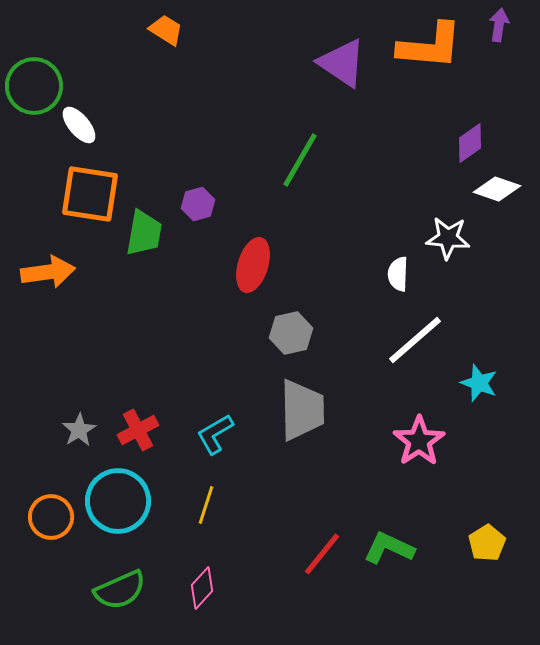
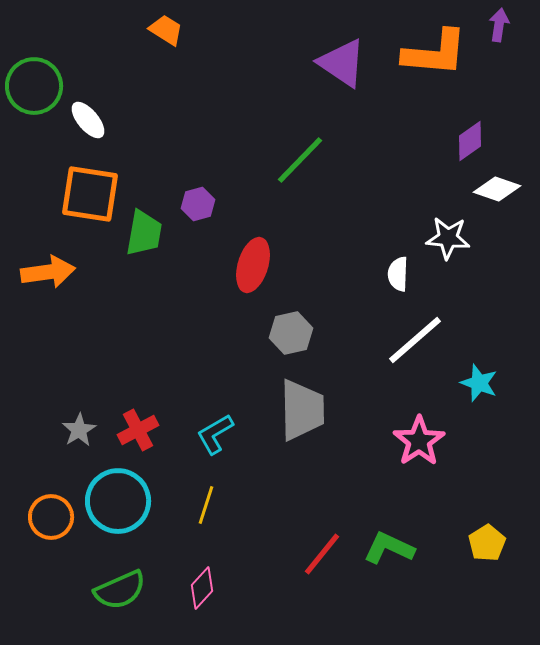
orange L-shape: moved 5 px right, 7 px down
white ellipse: moved 9 px right, 5 px up
purple diamond: moved 2 px up
green line: rotated 14 degrees clockwise
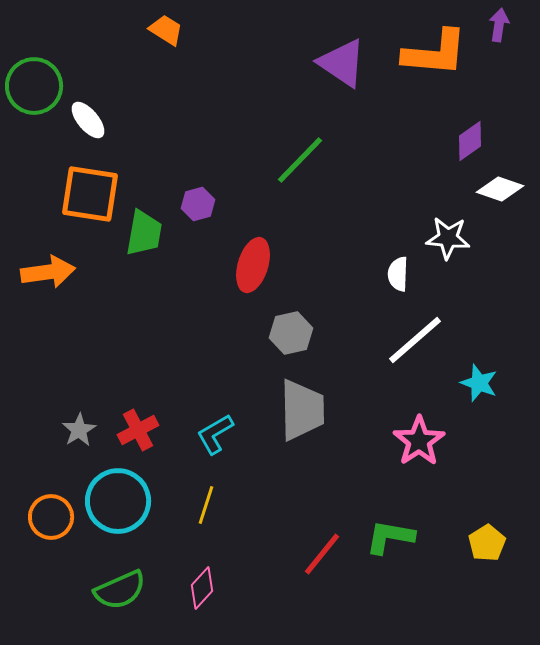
white diamond: moved 3 px right
green L-shape: moved 1 px right, 11 px up; rotated 15 degrees counterclockwise
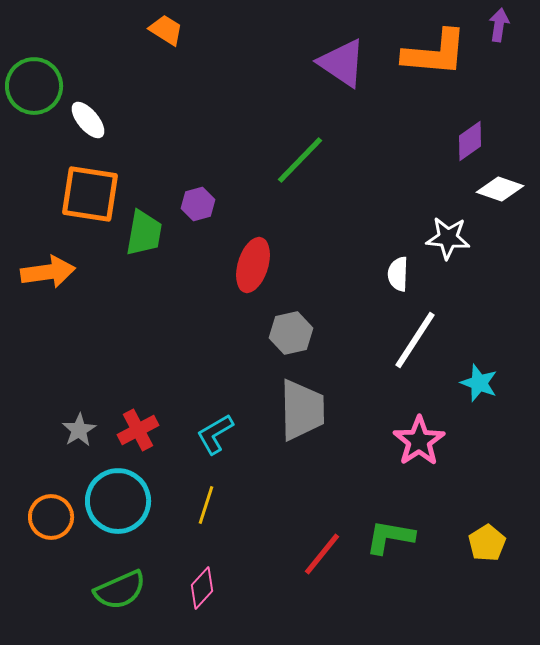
white line: rotated 16 degrees counterclockwise
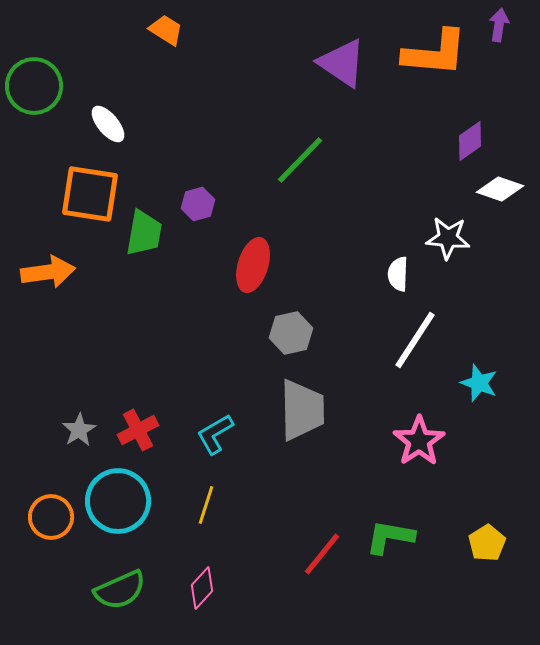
white ellipse: moved 20 px right, 4 px down
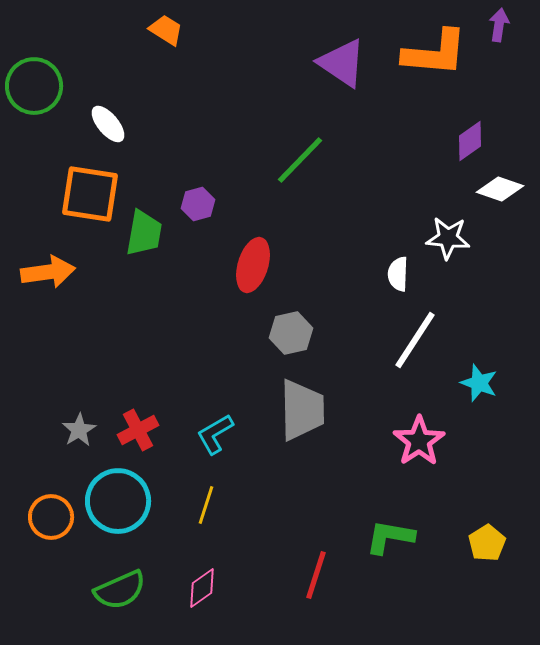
red line: moved 6 px left, 21 px down; rotated 21 degrees counterclockwise
pink diamond: rotated 12 degrees clockwise
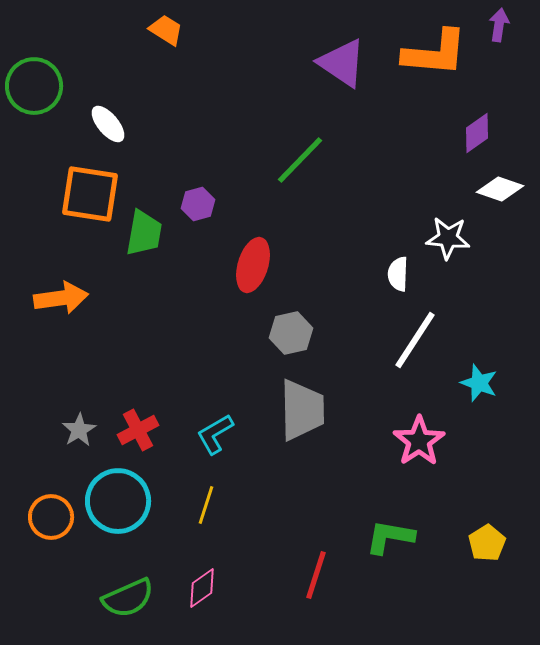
purple diamond: moved 7 px right, 8 px up
orange arrow: moved 13 px right, 26 px down
green semicircle: moved 8 px right, 8 px down
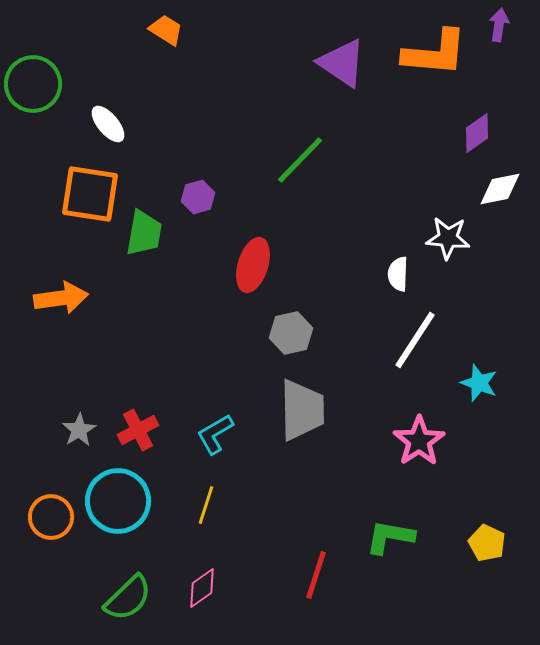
green circle: moved 1 px left, 2 px up
white diamond: rotated 30 degrees counterclockwise
purple hexagon: moved 7 px up
yellow pentagon: rotated 15 degrees counterclockwise
green semicircle: rotated 20 degrees counterclockwise
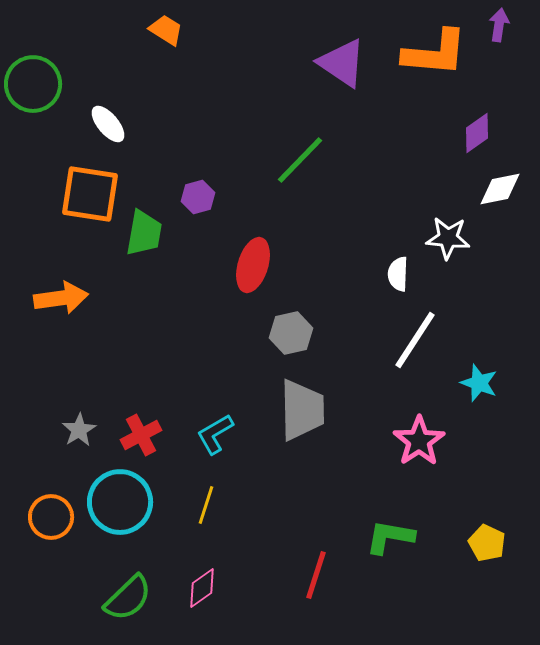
red cross: moved 3 px right, 5 px down
cyan circle: moved 2 px right, 1 px down
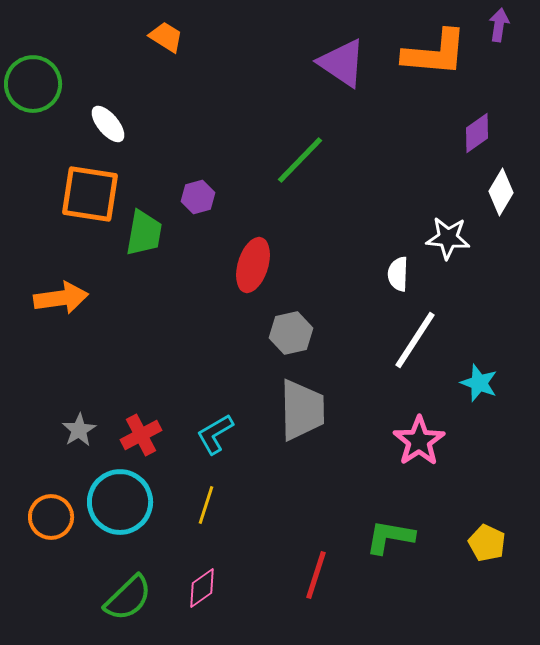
orange trapezoid: moved 7 px down
white diamond: moved 1 px right, 3 px down; rotated 48 degrees counterclockwise
